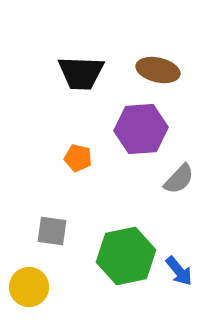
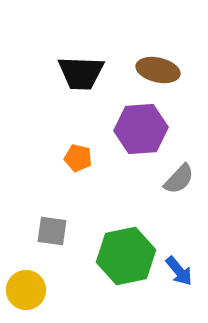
yellow circle: moved 3 px left, 3 px down
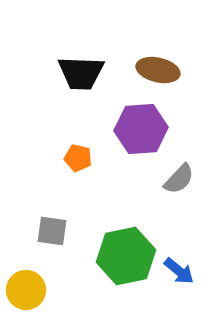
blue arrow: rotated 12 degrees counterclockwise
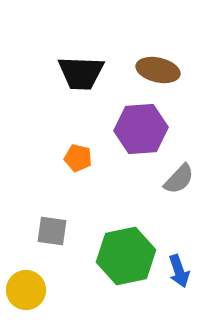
blue arrow: rotated 32 degrees clockwise
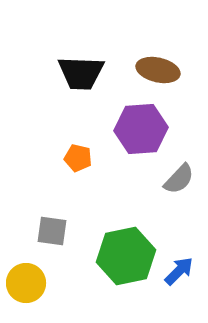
blue arrow: rotated 116 degrees counterclockwise
yellow circle: moved 7 px up
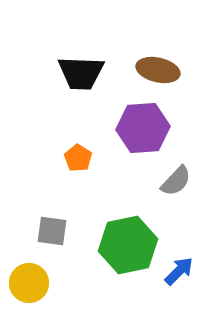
purple hexagon: moved 2 px right, 1 px up
orange pentagon: rotated 20 degrees clockwise
gray semicircle: moved 3 px left, 2 px down
green hexagon: moved 2 px right, 11 px up
yellow circle: moved 3 px right
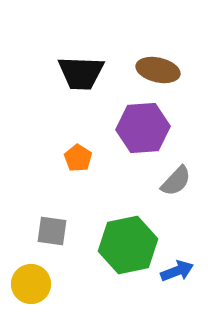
blue arrow: moved 2 px left; rotated 24 degrees clockwise
yellow circle: moved 2 px right, 1 px down
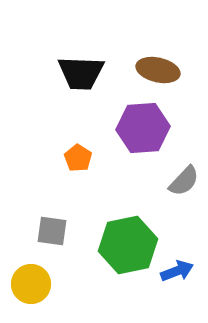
gray semicircle: moved 8 px right
